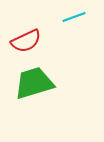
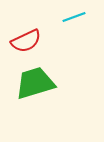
green trapezoid: moved 1 px right
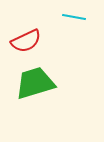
cyan line: rotated 30 degrees clockwise
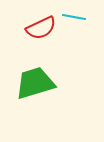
red semicircle: moved 15 px right, 13 px up
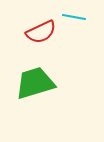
red semicircle: moved 4 px down
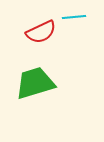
cyan line: rotated 15 degrees counterclockwise
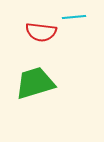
red semicircle: rotated 32 degrees clockwise
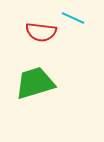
cyan line: moved 1 px left, 1 px down; rotated 30 degrees clockwise
